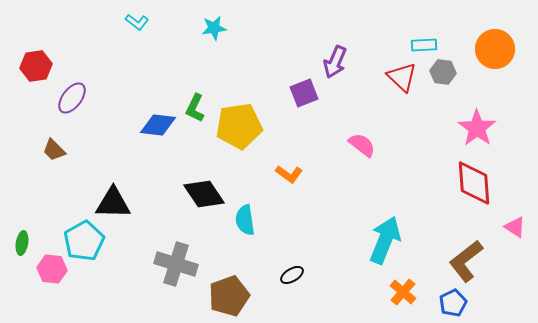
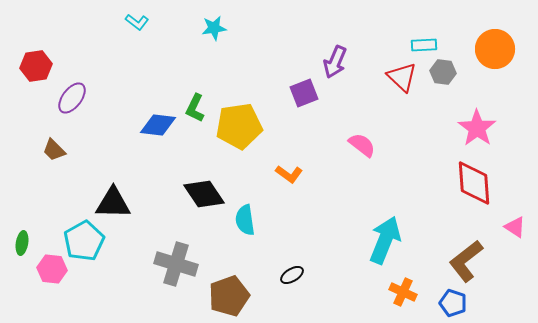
orange cross: rotated 16 degrees counterclockwise
blue pentagon: rotated 28 degrees counterclockwise
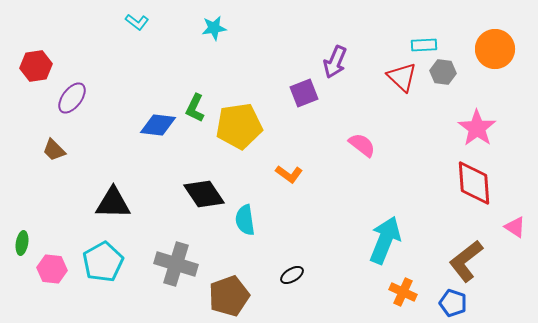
cyan pentagon: moved 19 px right, 21 px down
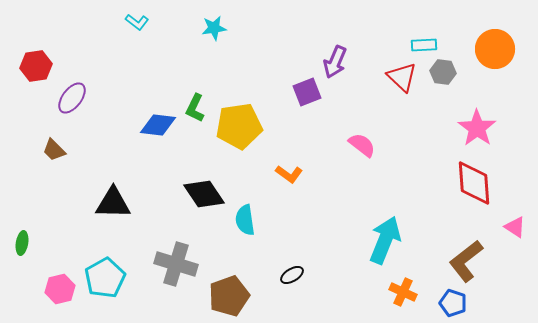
purple square: moved 3 px right, 1 px up
cyan pentagon: moved 2 px right, 16 px down
pink hexagon: moved 8 px right, 20 px down; rotated 20 degrees counterclockwise
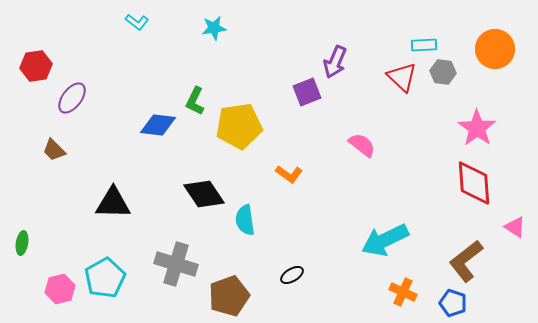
green L-shape: moved 7 px up
cyan arrow: rotated 138 degrees counterclockwise
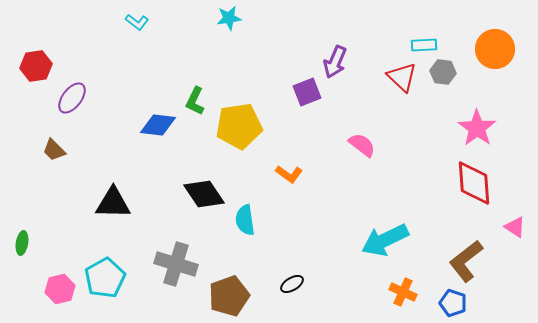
cyan star: moved 15 px right, 10 px up
black ellipse: moved 9 px down
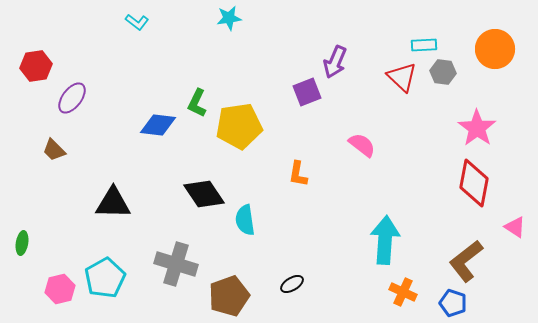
green L-shape: moved 2 px right, 2 px down
orange L-shape: moved 9 px right; rotated 64 degrees clockwise
red diamond: rotated 15 degrees clockwise
cyan arrow: rotated 120 degrees clockwise
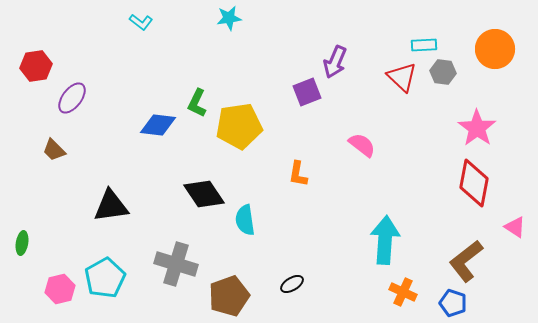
cyan L-shape: moved 4 px right
black triangle: moved 2 px left, 3 px down; rotated 9 degrees counterclockwise
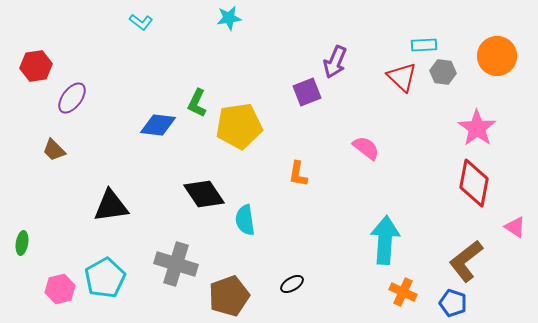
orange circle: moved 2 px right, 7 px down
pink semicircle: moved 4 px right, 3 px down
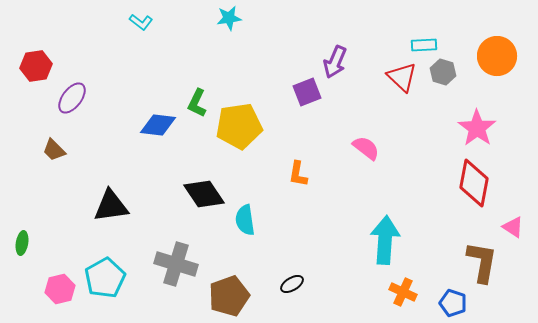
gray hexagon: rotated 10 degrees clockwise
pink triangle: moved 2 px left
brown L-shape: moved 16 px right, 1 px down; rotated 138 degrees clockwise
